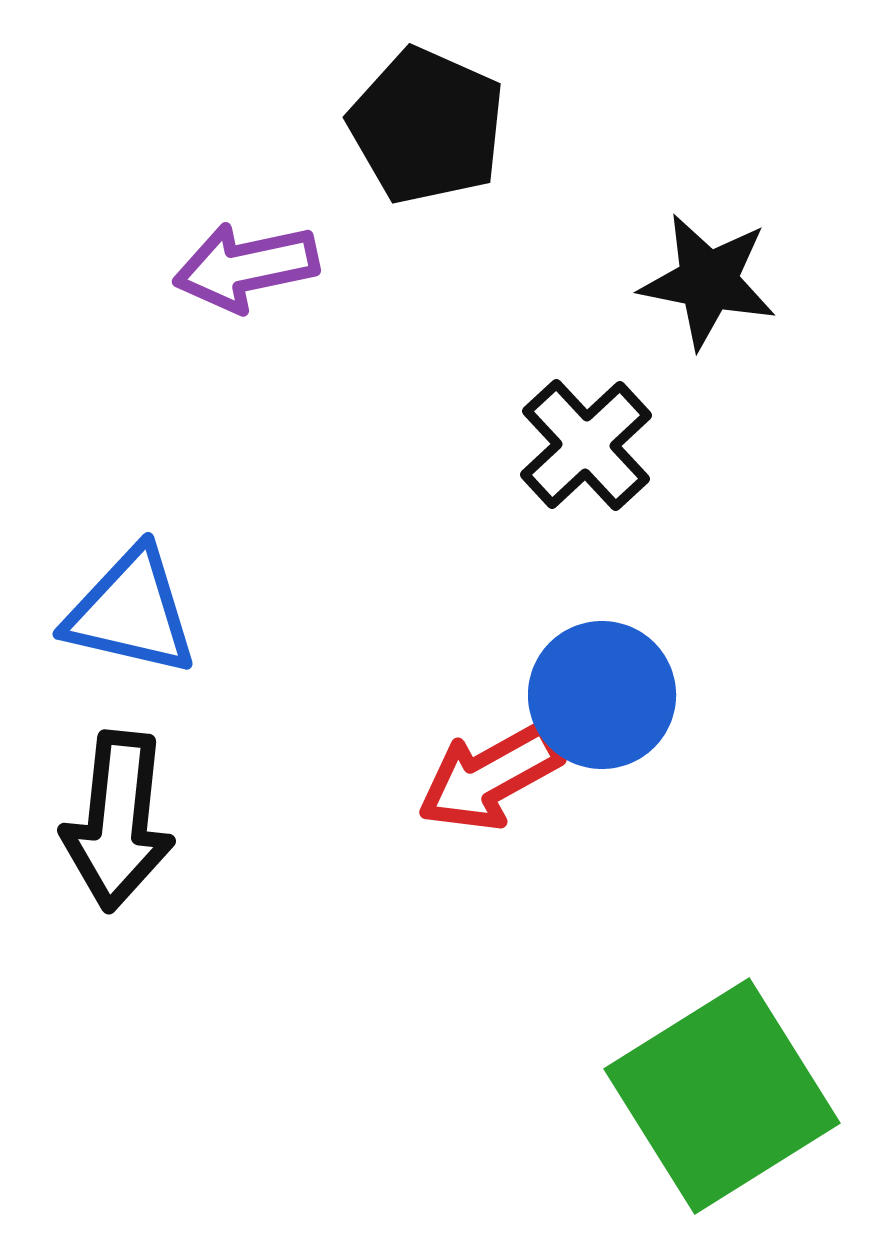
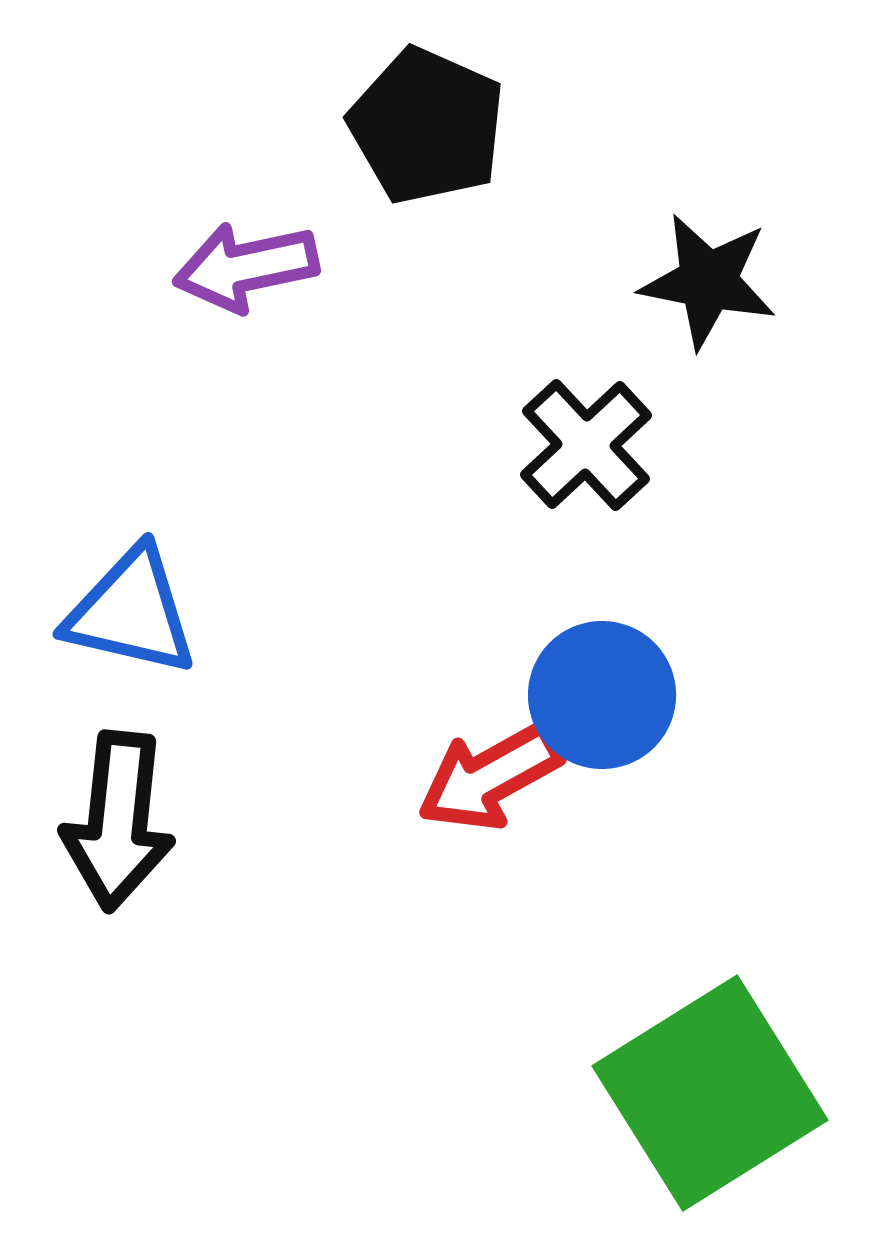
green square: moved 12 px left, 3 px up
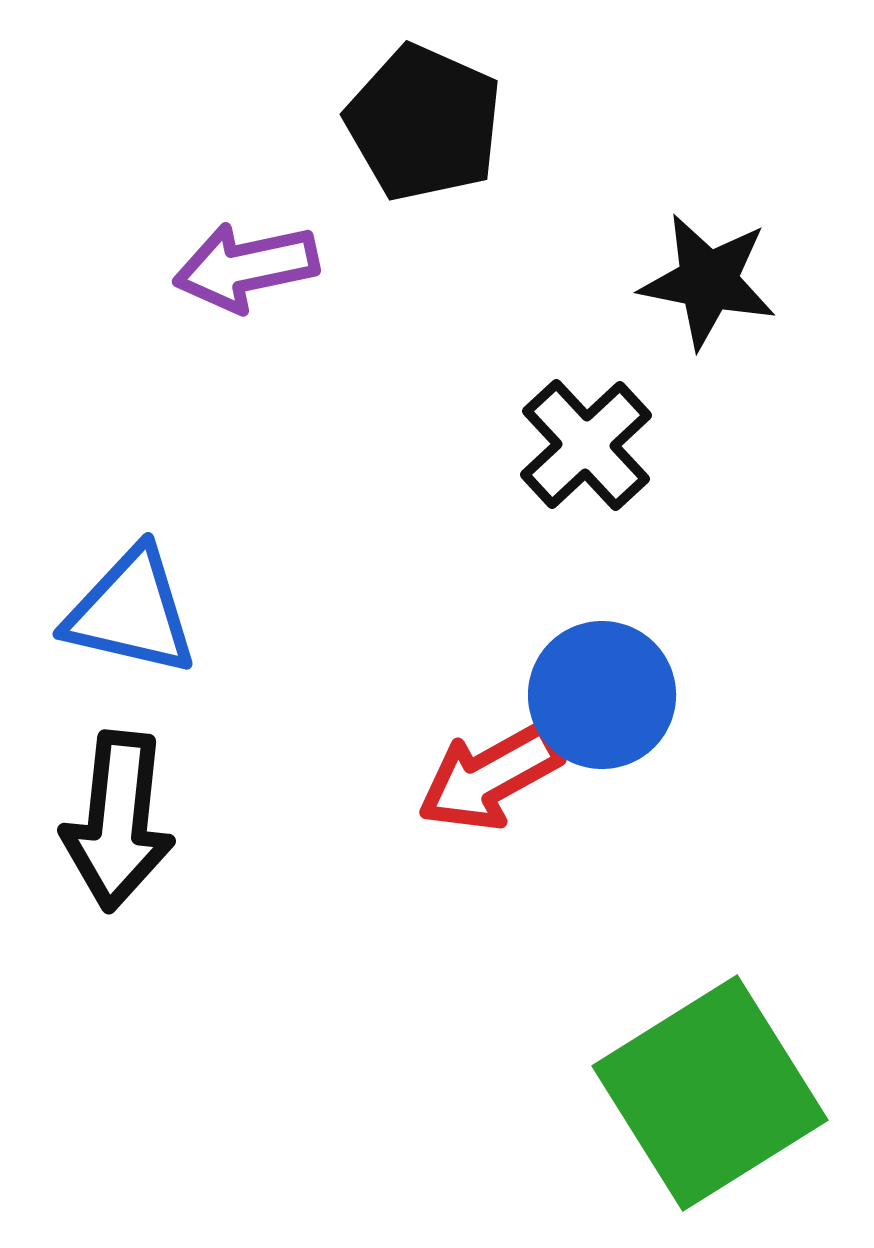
black pentagon: moved 3 px left, 3 px up
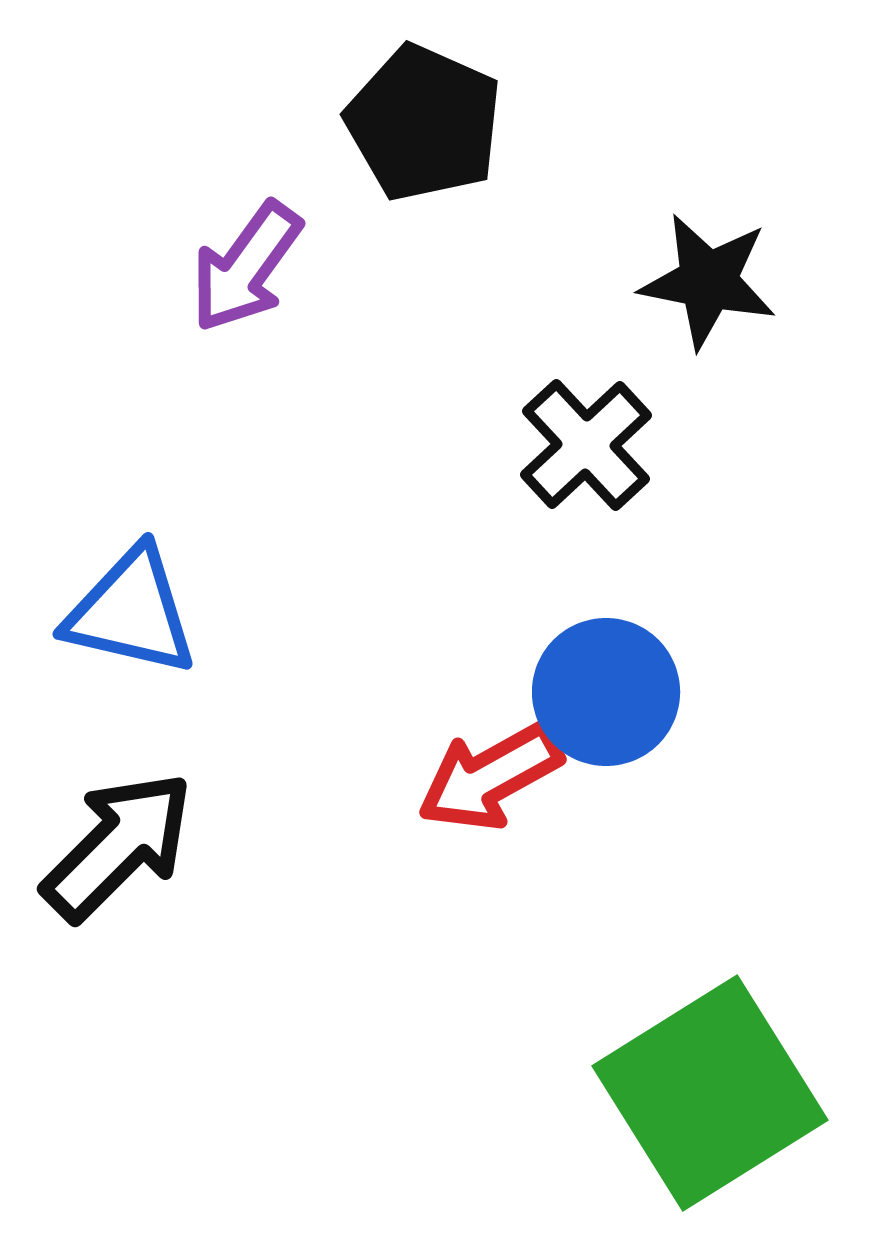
purple arrow: rotated 42 degrees counterclockwise
blue circle: moved 4 px right, 3 px up
black arrow: moved 25 px down; rotated 141 degrees counterclockwise
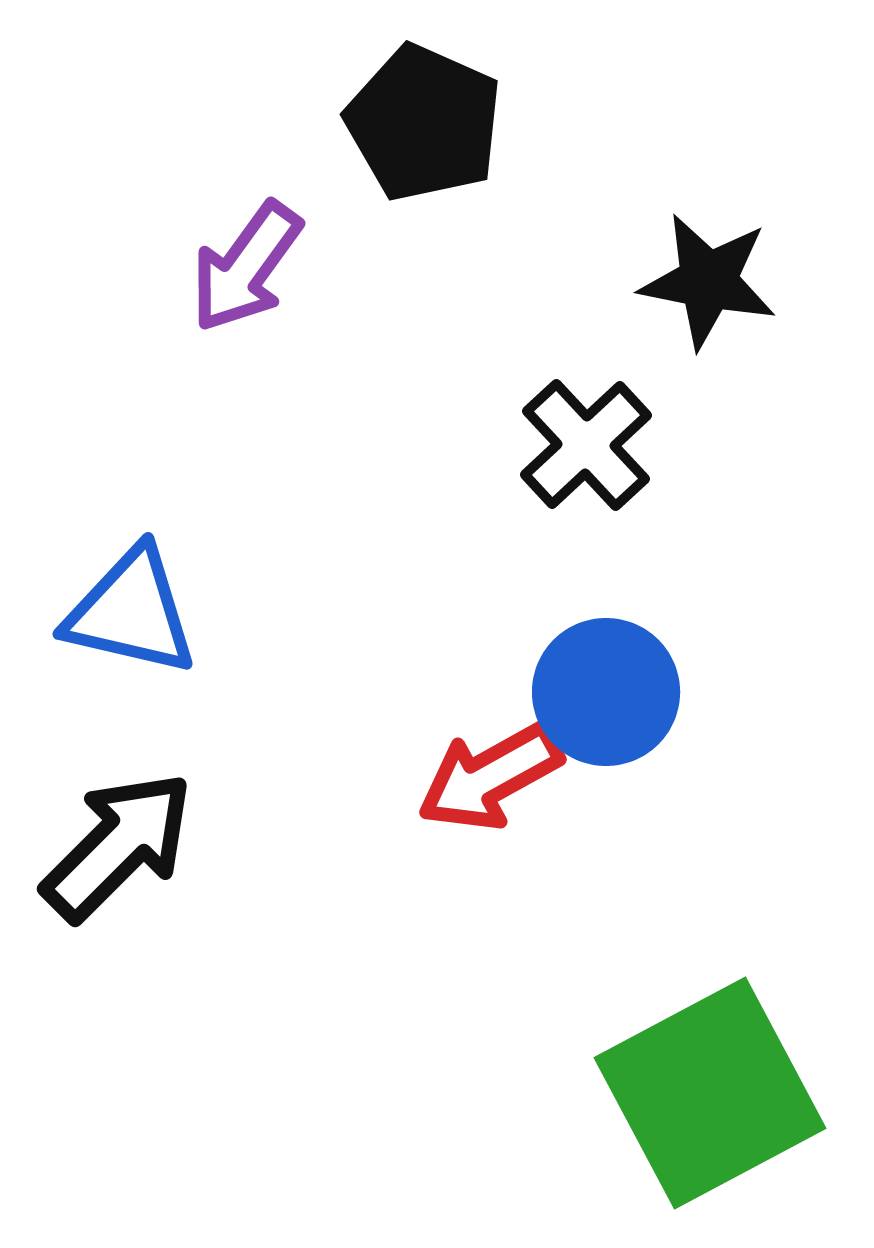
green square: rotated 4 degrees clockwise
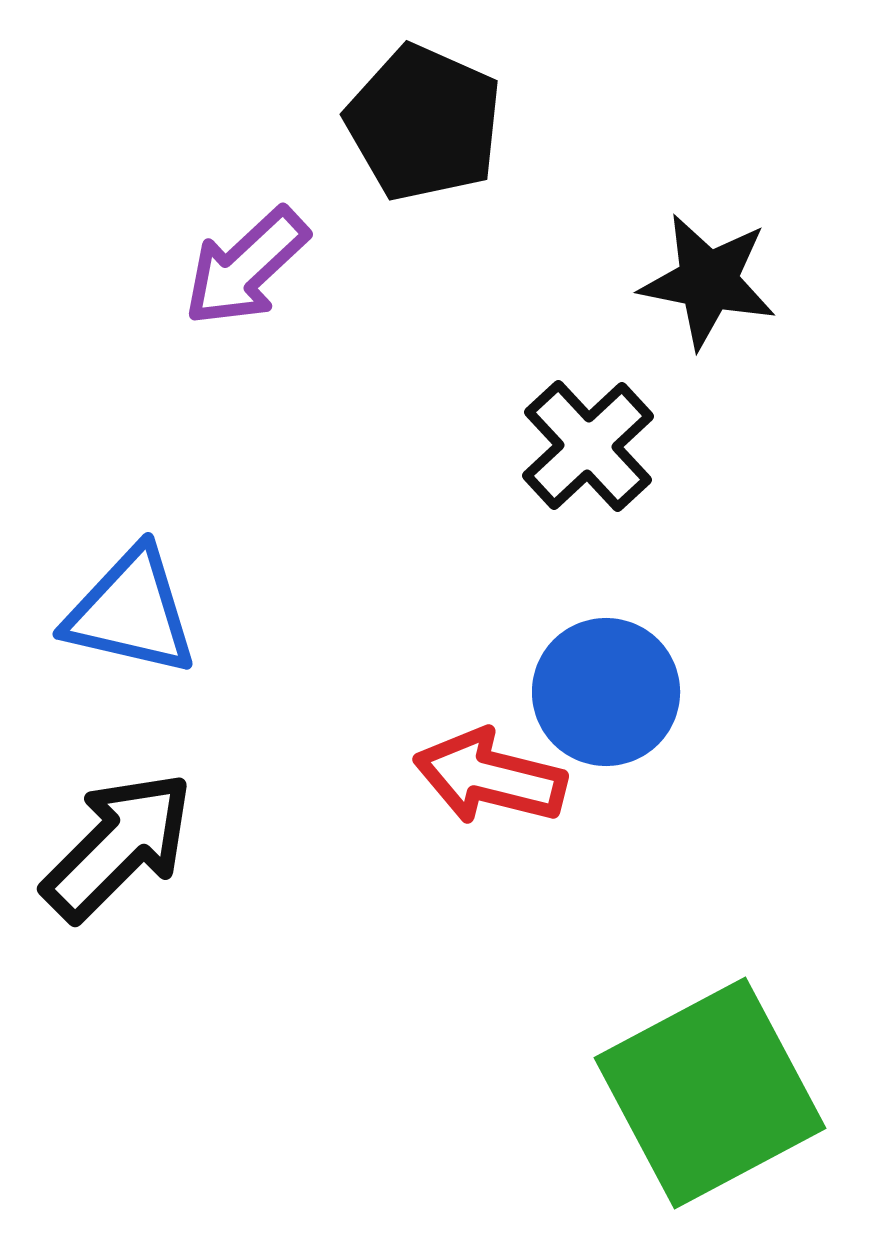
purple arrow: rotated 11 degrees clockwise
black cross: moved 2 px right, 1 px down
red arrow: rotated 43 degrees clockwise
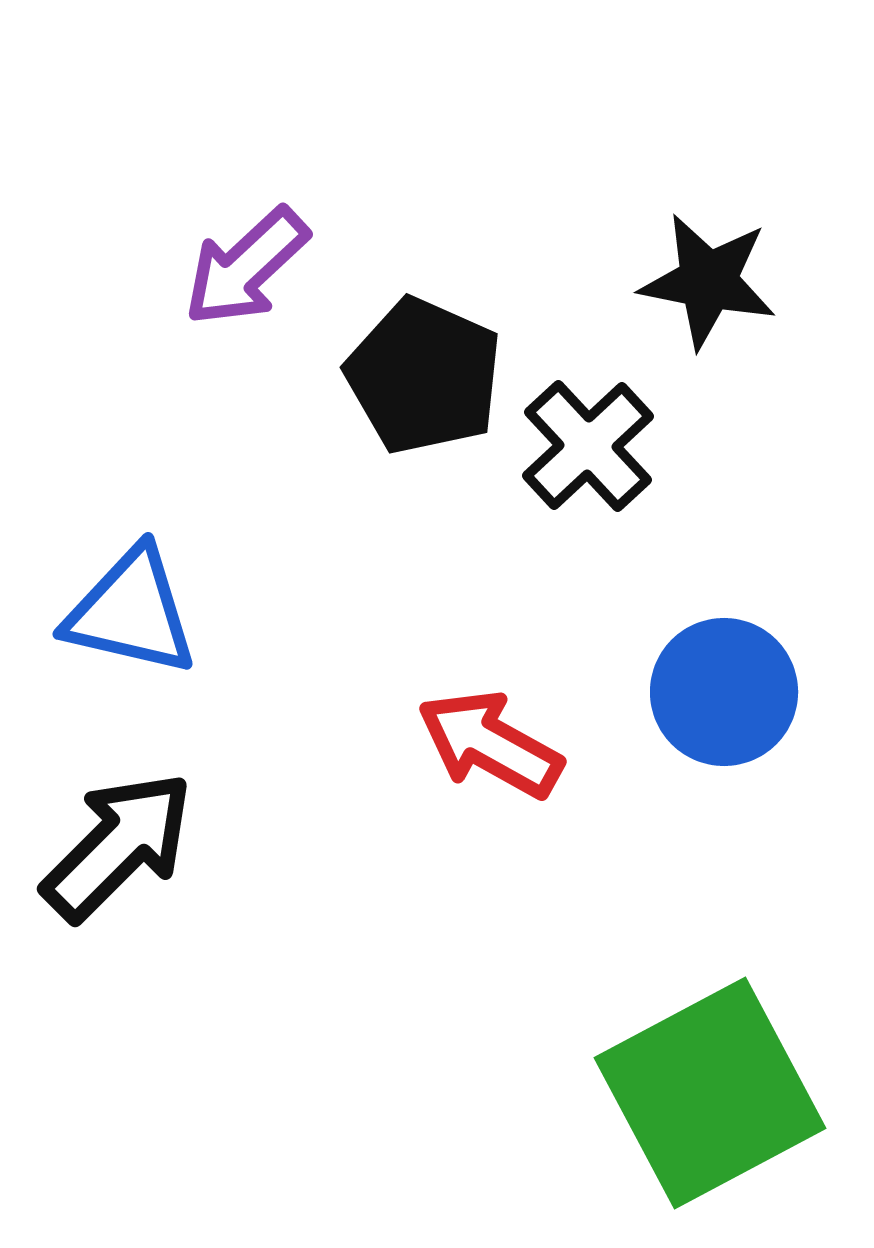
black pentagon: moved 253 px down
blue circle: moved 118 px right
red arrow: moved 33 px up; rotated 15 degrees clockwise
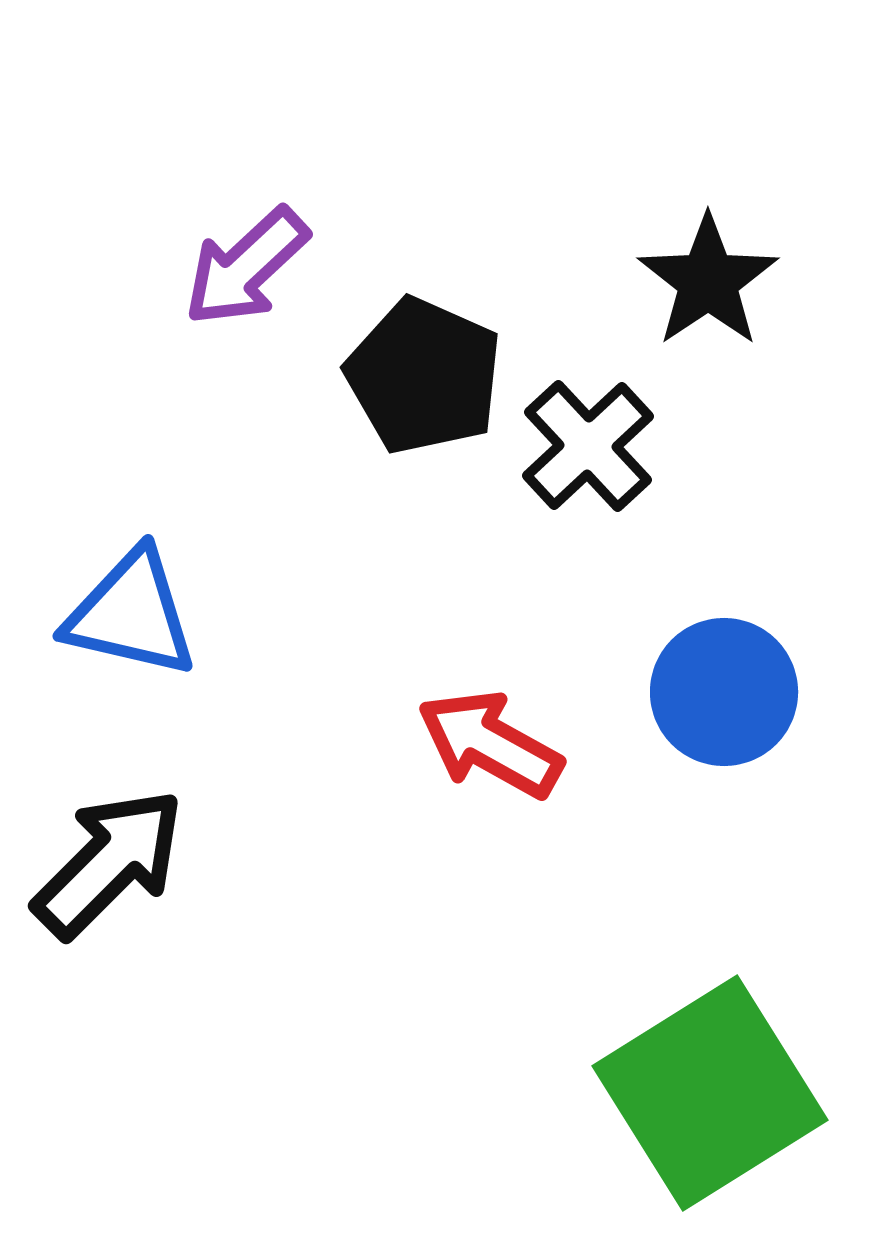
black star: rotated 27 degrees clockwise
blue triangle: moved 2 px down
black arrow: moved 9 px left, 17 px down
green square: rotated 4 degrees counterclockwise
